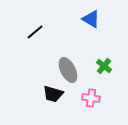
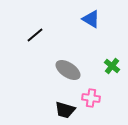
black line: moved 3 px down
green cross: moved 8 px right
gray ellipse: rotated 30 degrees counterclockwise
black trapezoid: moved 12 px right, 16 px down
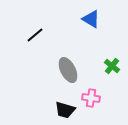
gray ellipse: rotated 30 degrees clockwise
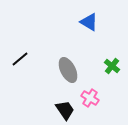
blue triangle: moved 2 px left, 3 px down
black line: moved 15 px left, 24 px down
pink cross: moved 1 px left; rotated 24 degrees clockwise
black trapezoid: rotated 140 degrees counterclockwise
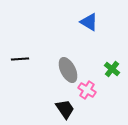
black line: rotated 36 degrees clockwise
green cross: moved 3 px down
pink cross: moved 3 px left, 8 px up
black trapezoid: moved 1 px up
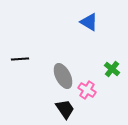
gray ellipse: moved 5 px left, 6 px down
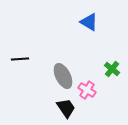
black trapezoid: moved 1 px right, 1 px up
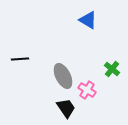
blue triangle: moved 1 px left, 2 px up
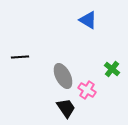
black line: moved 2 px up
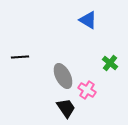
green cross: moved 2 px left, 6 px up
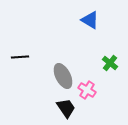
blue triangle: moved 2 px right
